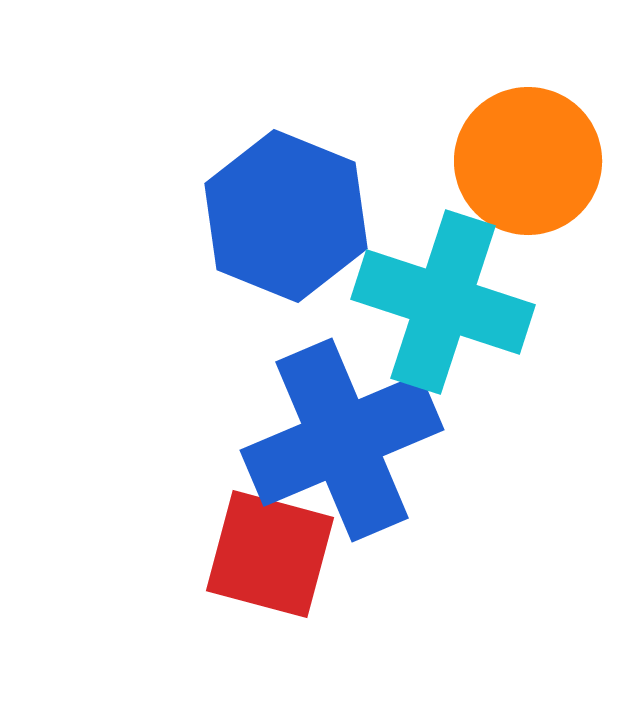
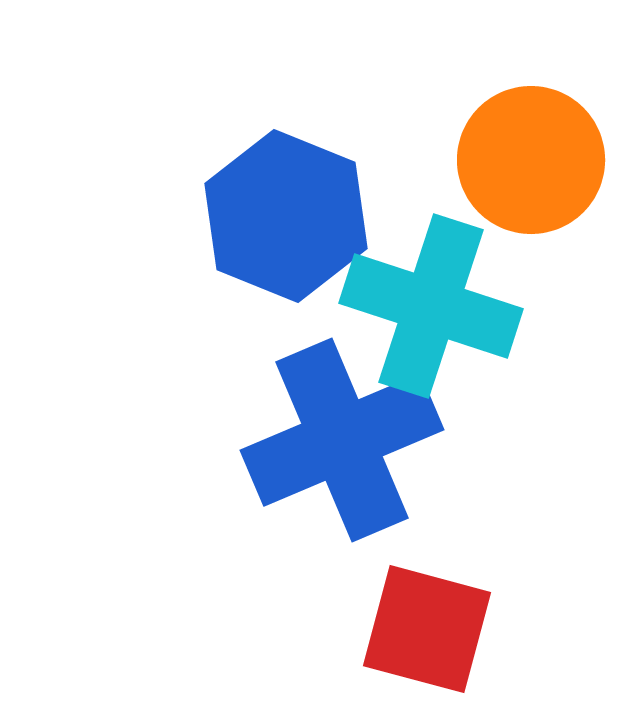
orange circle: moved 3 px right, 1 px up
cyan cross: moved 12 px left, 4 px down
red square: moved 157 px right, 75 px down
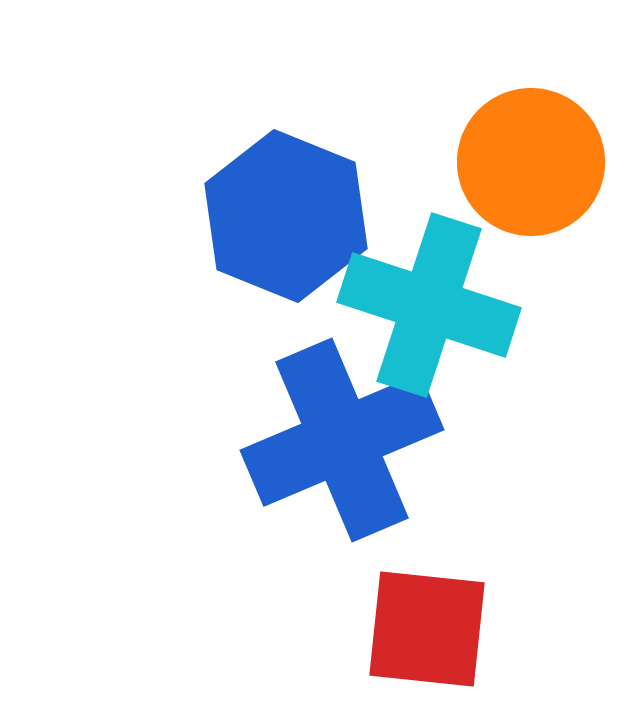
orange circle: moved 2 px down
cyan cross: moved 2 px left, 1 px up
red square: rotated 9 degrees counterclockwise
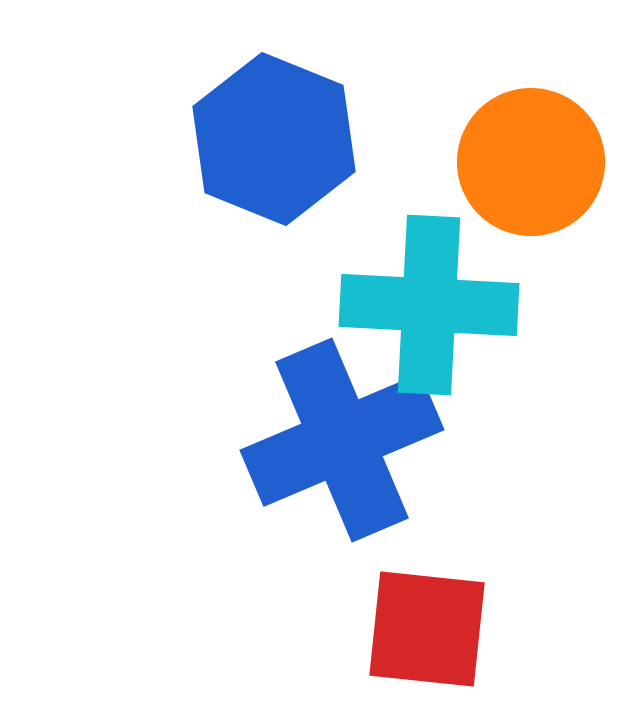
blue hexagon: moved 12 px left, 77 px up
cyan cross: rotated 15 degrees counterclockwise
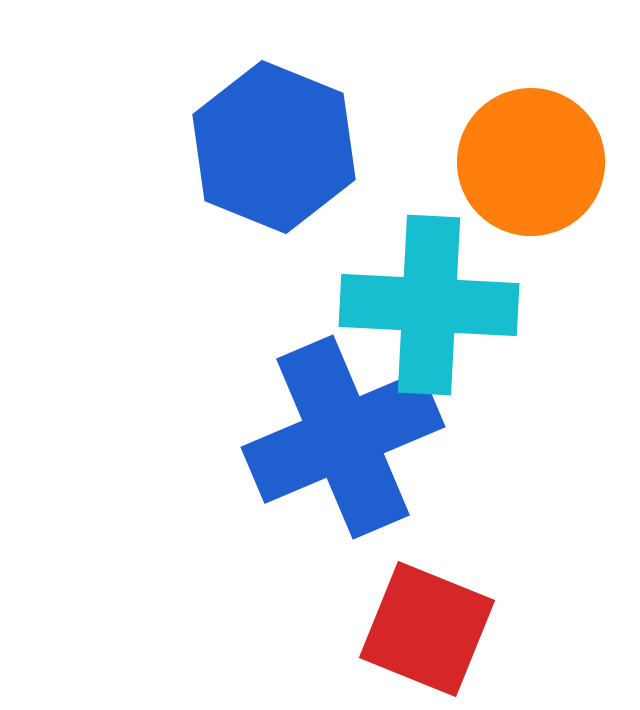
blue hexagon: moved 8 px down
blue cross: moved 1 px right, 3 px up
red square: rotated 16 degrees clockwise
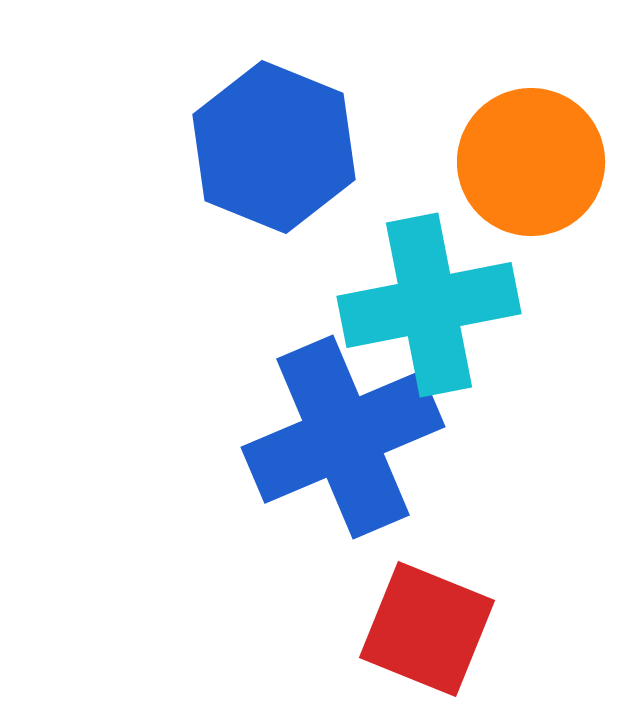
cyan cross: rotated 14 degrees counterclockwise
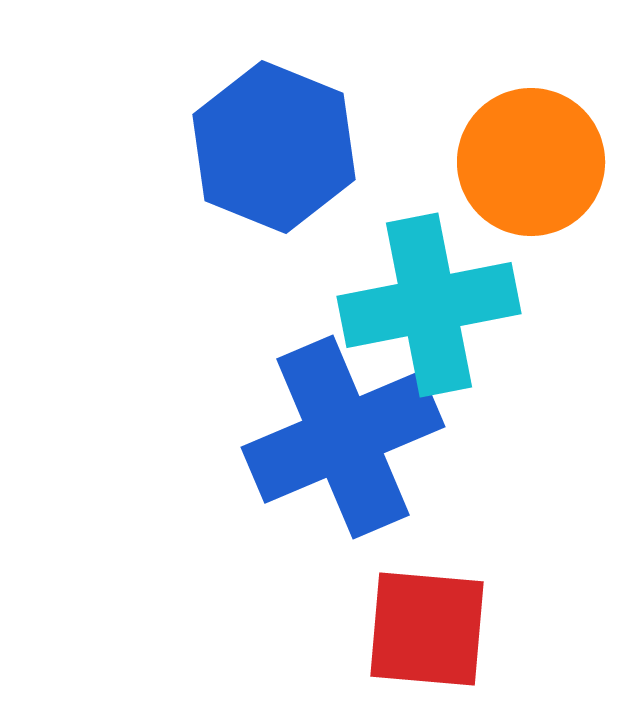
red square: rotated 17 degrees counterclockwise
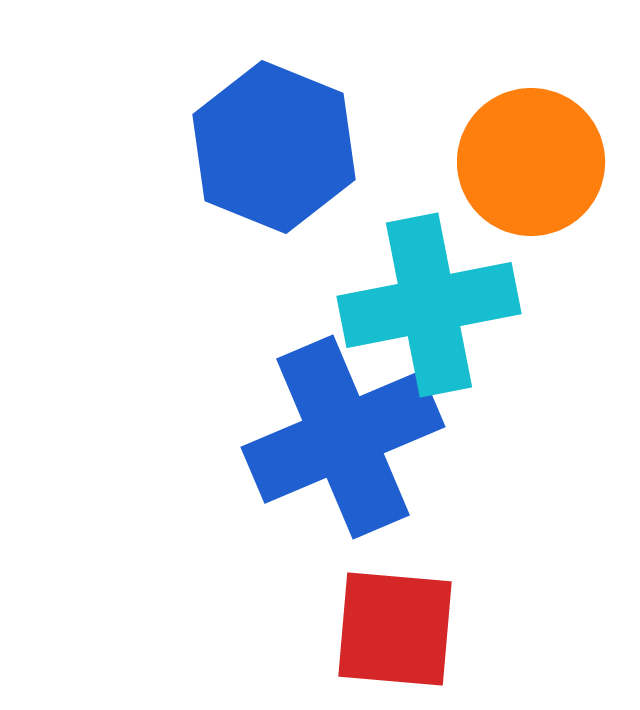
red square: moved 32 px left
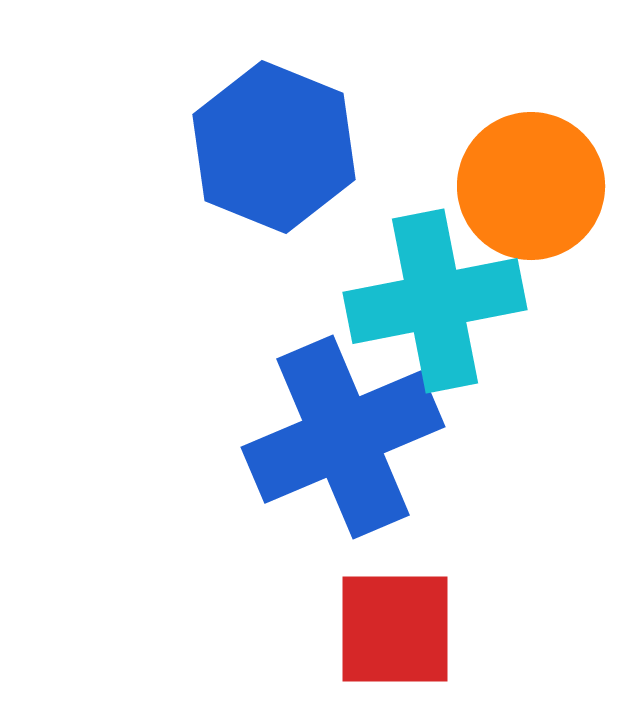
orange circle: moved 24 px down
cyan cross: moved 6 px right, 4 px up
red square: rotated 5 degrees counterclockwise
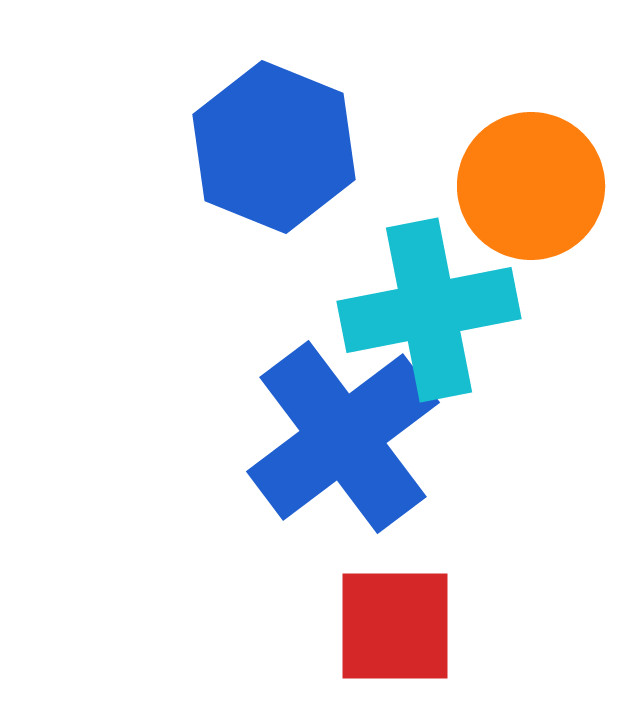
cyan cross: moved 6 px left, 9 px down
blue cross: rotated 14 degrees counterclockwise
red square: moved 3 px up
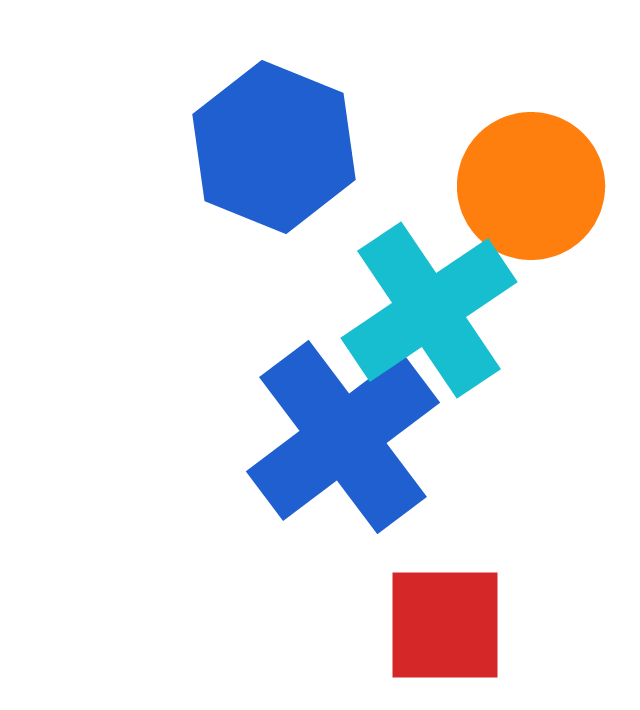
cyan cross: rotated 23 degrees counterclockwise
red square: moved 50 px right, 1 px up
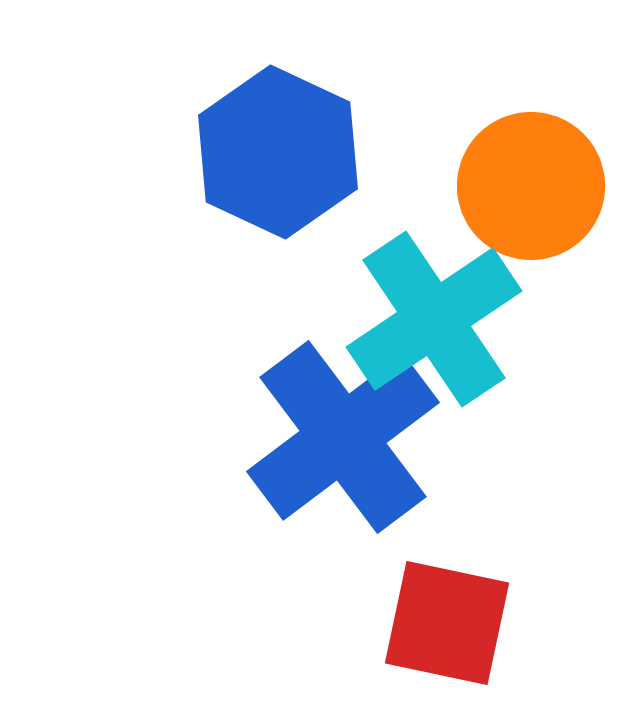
blue hexagon: moved 4 px right, 5 px down; rotated 3 degrees clockwise
cyan cross: moved 5 px right, 9 px down
red square: moved 2 px right, 2 px up; rotated 12 degrees clockwise
